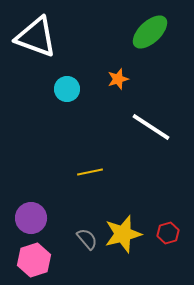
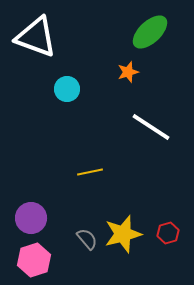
orange star: moved 10 px right, 7 px up
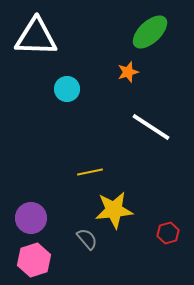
white triangle: rotated 18 degrees counterclockwise
yellow star: moved 9 px left, 24 px up; rotated 9 degrees clockwise
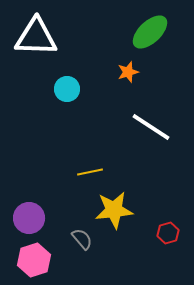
purple circle: moved 2 px left
gray semicircle: moved 5 px left
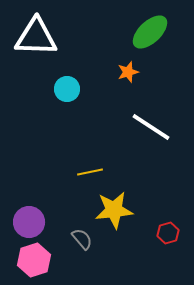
purple circle: moved 4 px down
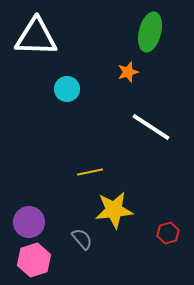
green ellipse: rotated 33 degrees counterclockwise
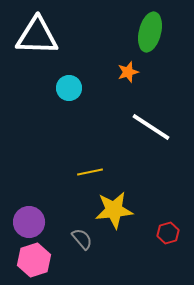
white triangle: moved 1 px right, 1 px up
cyan circle: moved 2 px right, 1 px up
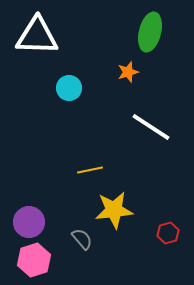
yellow line: moved 2 px up
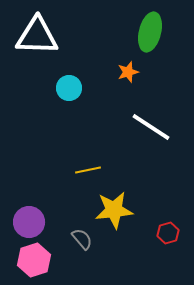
yellow line: moved 2 px left
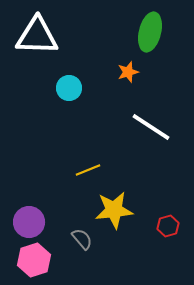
yellow line: rotated 10 degrees counterclockwise
red hexagon: moved 7 px up
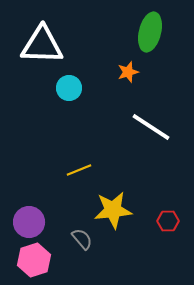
white triangle: moved 5 px right, 9 px down
yellow line: moved 9 px left
yellow star: moved 1 px left
red hexagon: moved 5 px up; rotated 15 degrees clockwise
